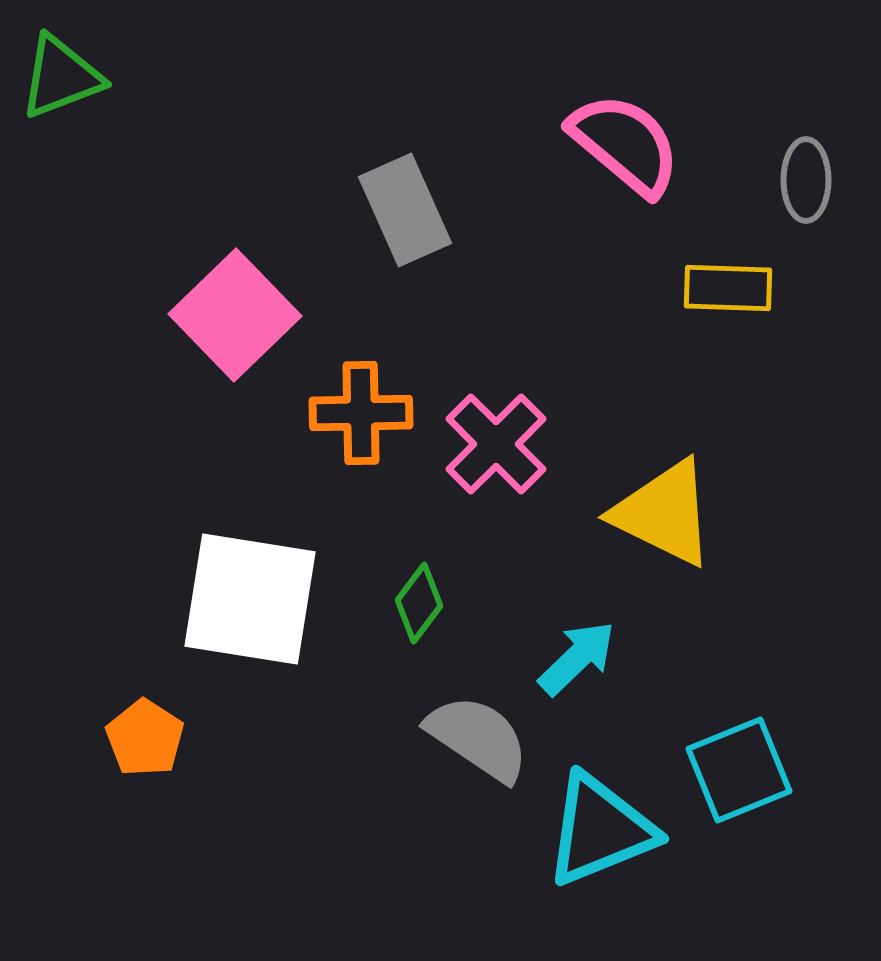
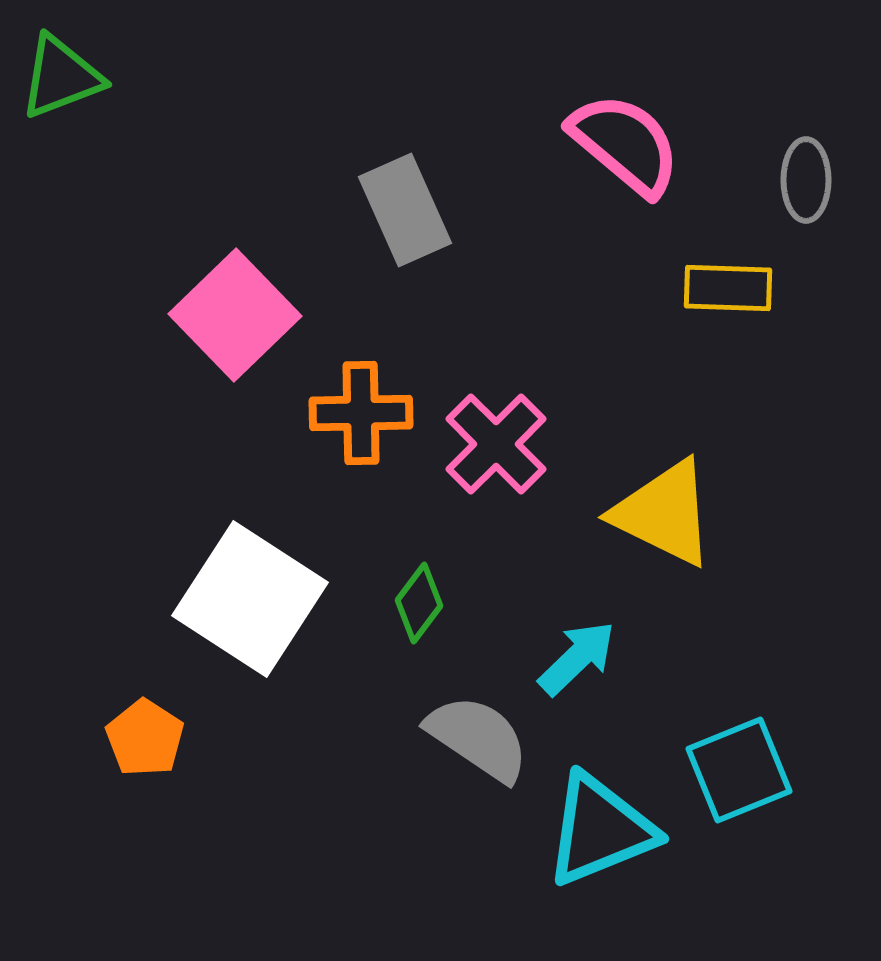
white square: rotated 24 degrees clockwise
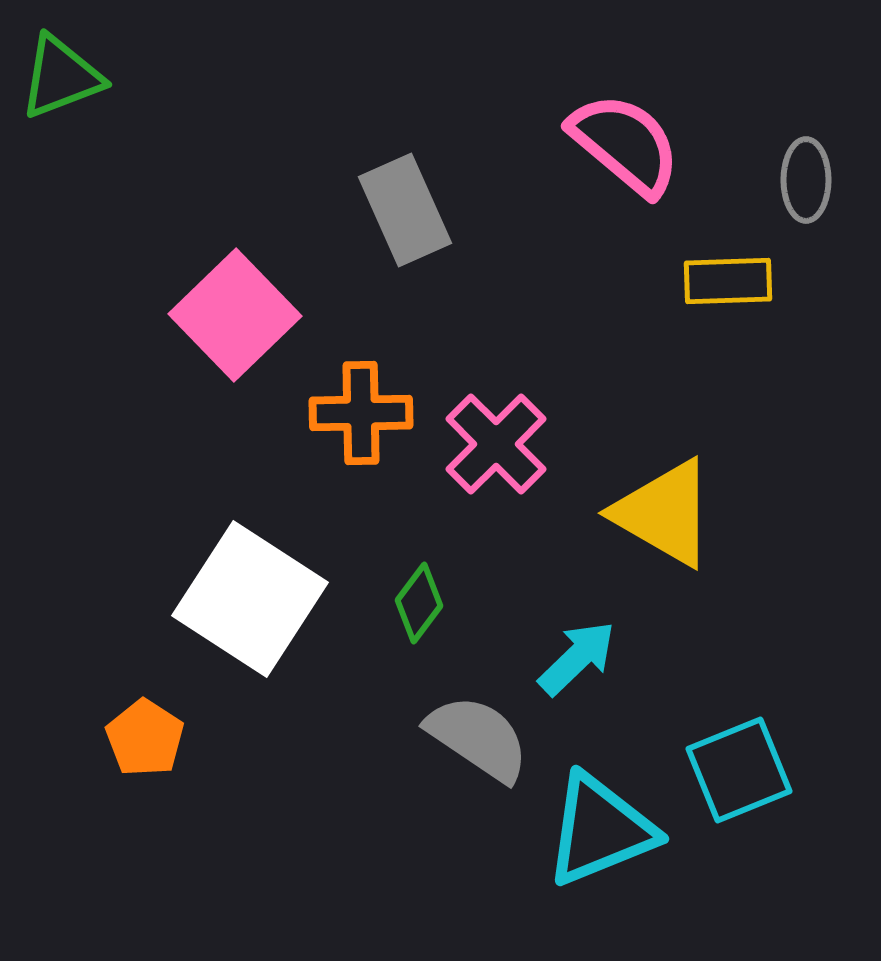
yellow rectangle: moved 7 px up; rotated 4 degrees counterclockwise
yellow triangle: rotated 4 degrees clockwise
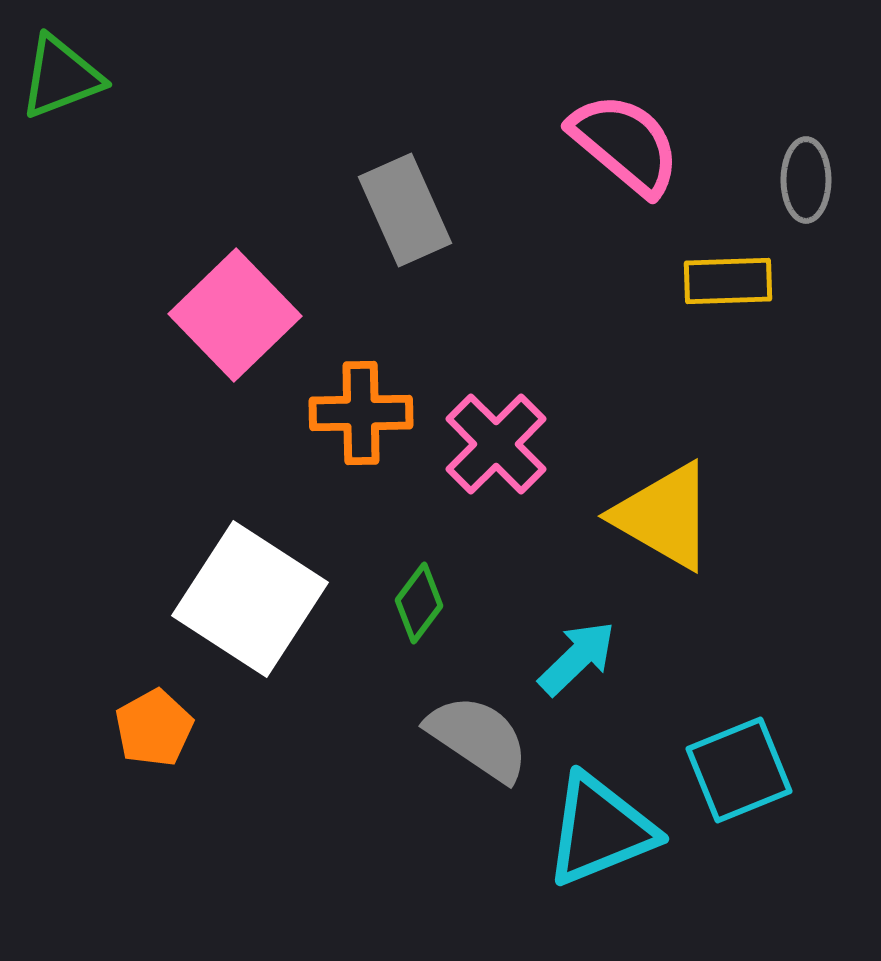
yellow triangle: moved 3 px down
orange pentagon: moved 9 px right, 10 px up; rotated 10 degrees clockwise
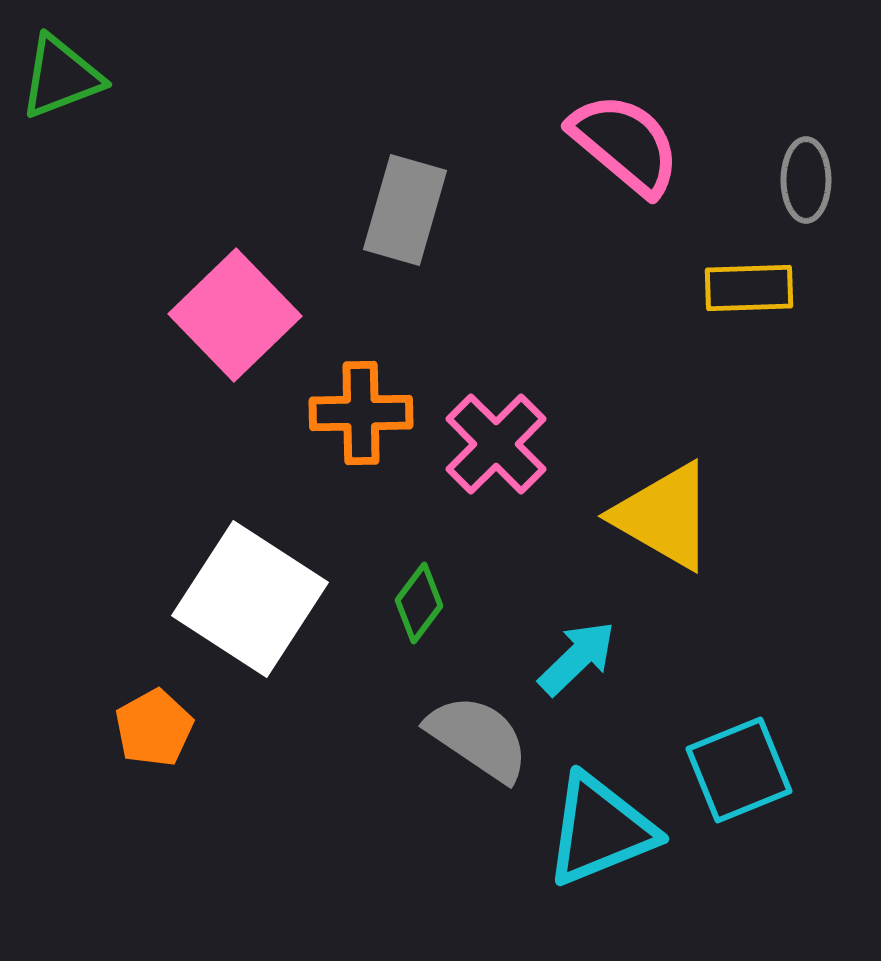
gray rectangle: rotated 40 degrees clockwise
yellow rectangle: moved 21 px right, 7 px down
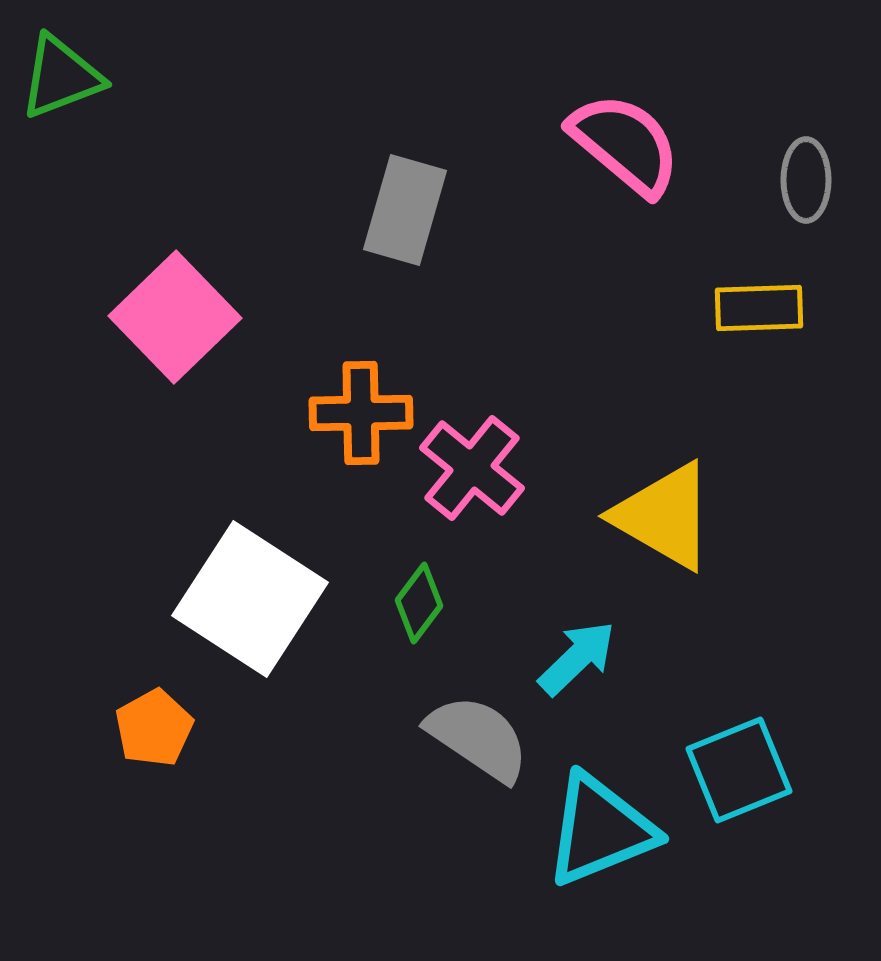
yellow rectangle: moved 10 px right, 20 px down
pink square: moved 60 px left, 2 px down
pink cross: moved 24 px left, 24 px down; rotated 6 degrees counterclockwise
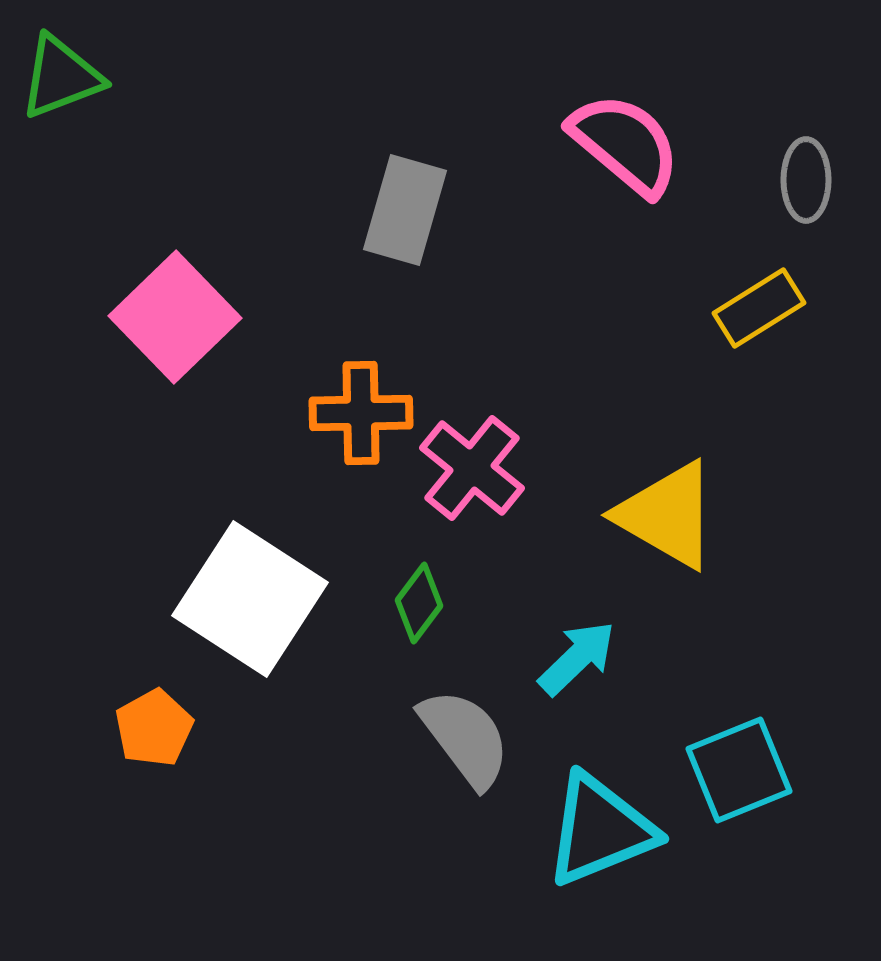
yellow rectangle: rotated 30 degrees counterclockwise
yellow triangle: moved 3 px right, 1 px up
gray semicircle: moved 13 px left; rotated 19 degrees clockwise
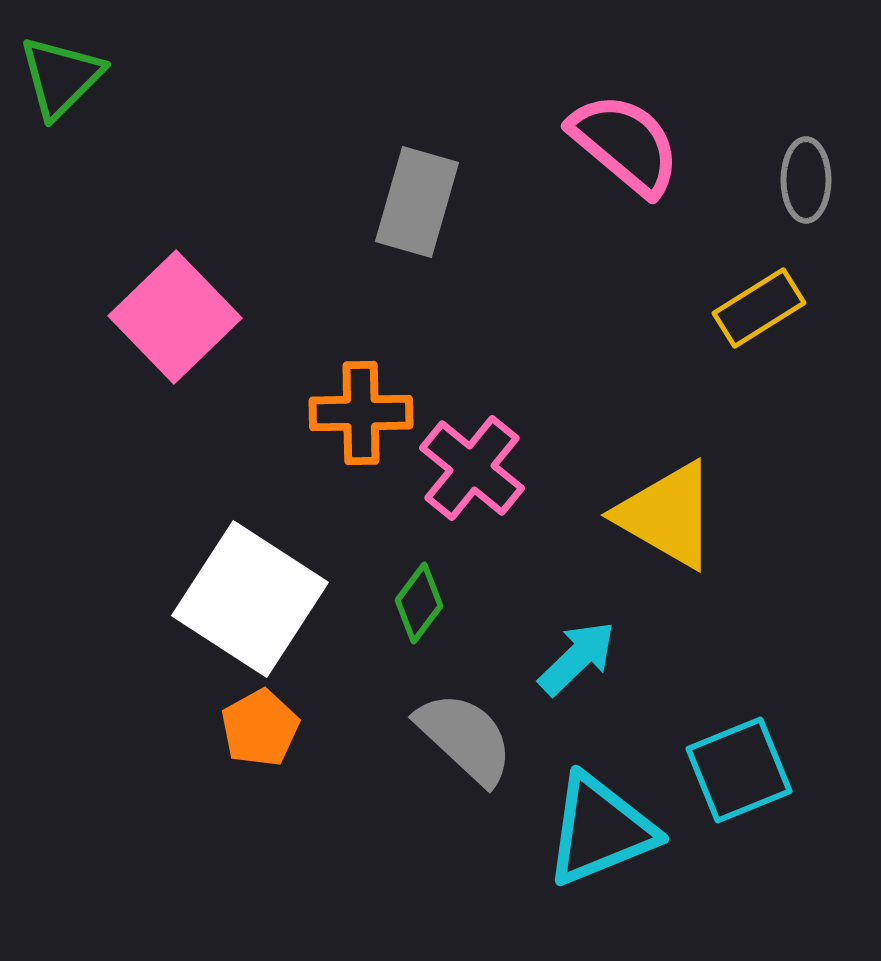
green triangle: rotated 24 degrees counterclockwise
gray rectangle: moved 12 px right, 8 px up
orange pentagon: moved 106 px right
gray semicircle: rotated 10 degrees counterclockwise
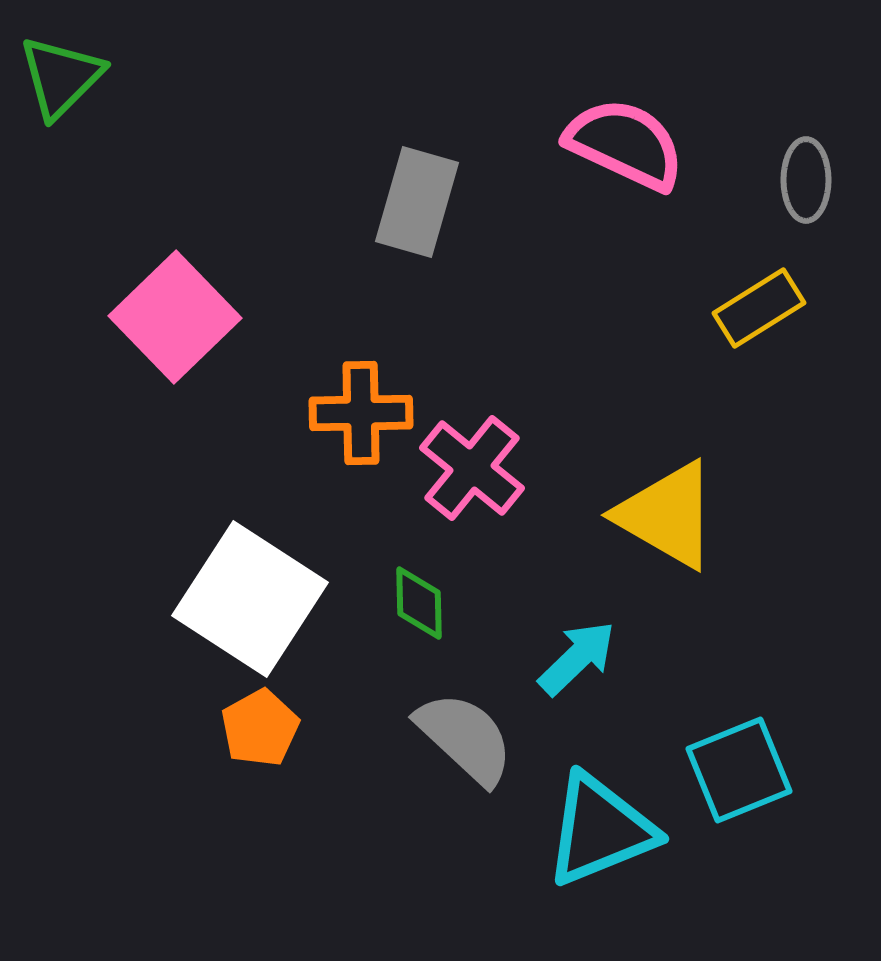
pink semicircle: rotated 15 degrees counterclockwise
green diamond: rotated 38 degrees counterclockwise
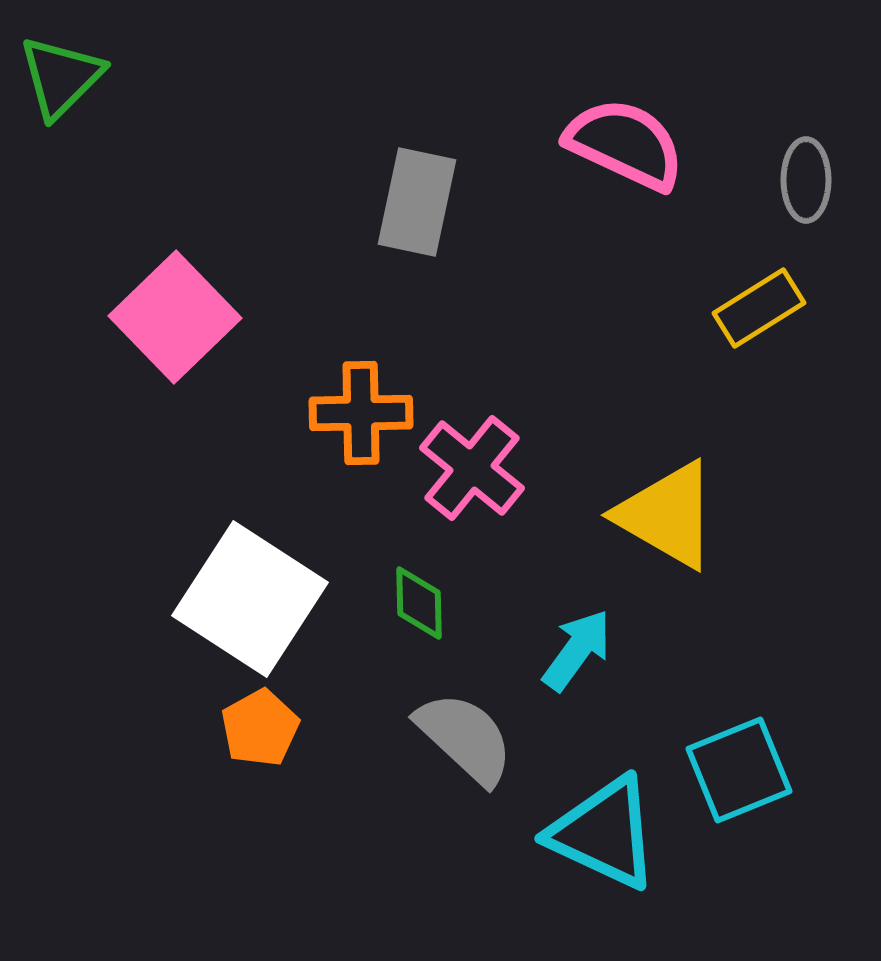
gray rectangle: rotated 4 degrees counterclockwise
cyan arrow: moved 8 px up; rotated 10 degrees counterclockwise
cyan triangle: moved 4 px right, 3 px down; rotated 47 degrees clockwise
